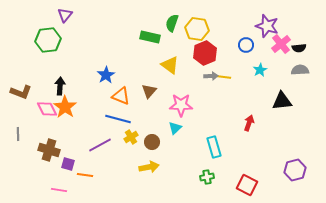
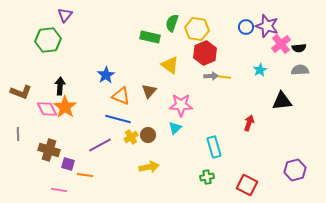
blue circle: moved 18 px up
brown circle: moved 4 px left, 7 px up
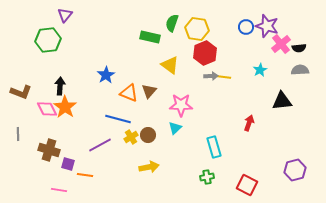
orange triangle: moved 8 px right, 3 px up
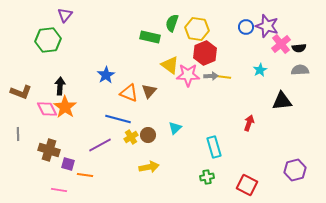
pink star: moved 7 px right, 30 px up
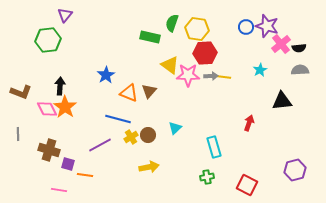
red hexagon: rotated 20 degrees clockwise
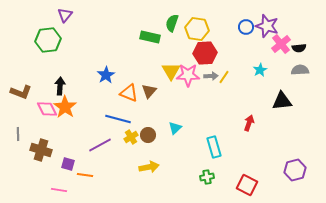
yellow triangle: moved 1 px right, 6 px down; rotated 24 degrees clockwise
yellow line: rotated 64 degrees counterclockwise
brown cross: moved 8 px left
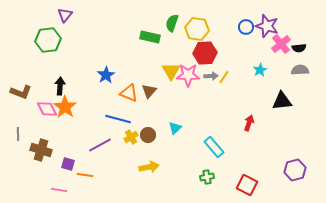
cyan rectangle: rotated 25 degrees counterclockwise
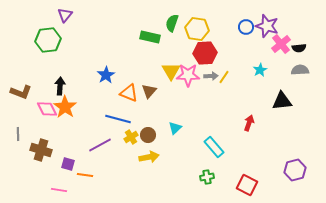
yellow arrow: moved 10 px up
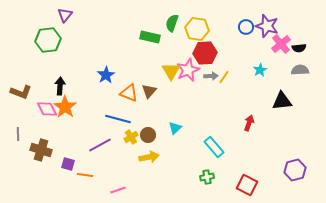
pink star: moved 5 px up; rotated 25 degrees counterclockwise
pink line: moved 59 px right; rotated 28 degrees counterclockwise
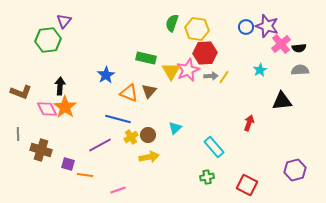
purple triangle: moved 1 px left, 6 px down
green rectangle: moved 4 px left, 21 px down
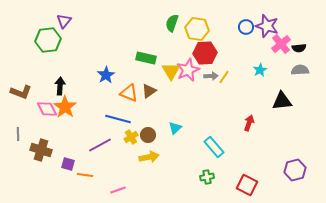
brown triangle: rotated 14 degrees clockwise
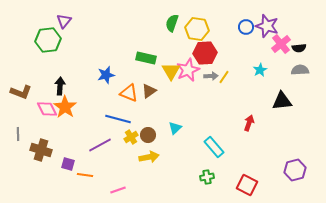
blue star: rotated 18 degrees clockwise
